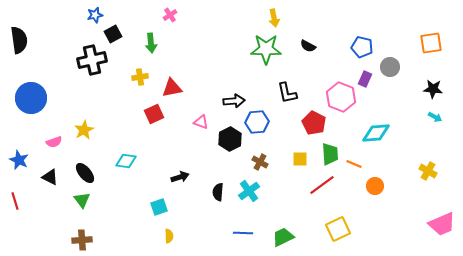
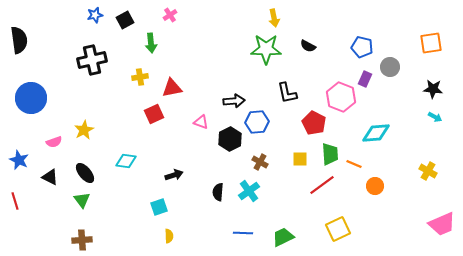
black square at (113, 34): moved 12 px right, 14 px up
black arrow at (180, 177): moved 6 px left, 2 px up
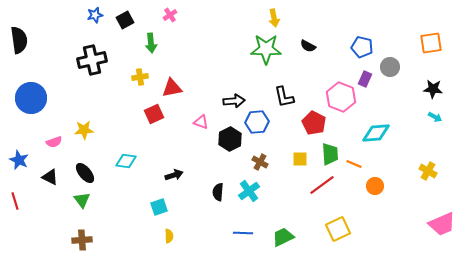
black L-shape at (287, 93): moved 3 px left, 4 px down
yellow star at (84, 130): rotated 24 degrees clockwise
